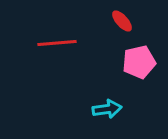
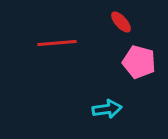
red ellipse: moved 1 px left, 1 px down
pink pentagon: rotated 28 degrees clockwise
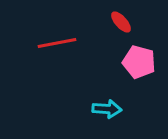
red line: rotated 6 degrees counterclockwise
cyan arrow: rotated 12 degrees clockwise
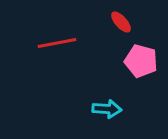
pink pentagon: moved 2 px right, 1 px up
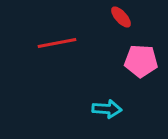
red ellipse: moved 5 px up
pink pentagon: rotated 12 degrees counterclockwise
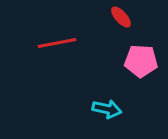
cyan arrow: rotated 8 degrees clockwise
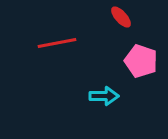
pink pentagon: rotated 16 degrees clockwise
cyan arrow: moved 3 px left, 13 px up; rotated 12 degrees counterclockwise
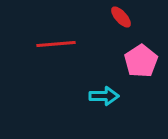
red line: moved 1 px left, 1 px down; rotated 6 degrees clockwise
pink pentagon: rotated 20 degrees clockwise
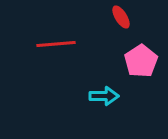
red ellipse: rotated 10 degrees clockwise
